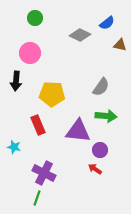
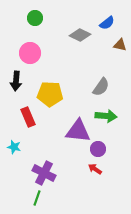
yellow pentagon: moved 2 px left
red rectangle: moved 10 px left, 8 px up
purple circle: moved 2 px left, 1 px up
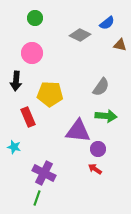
pink circle: moved 2 px right
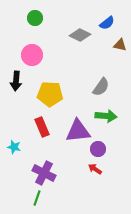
pink circle: moved 2 px down
red rectangle: moved 14 px right, 10 px down
purple triangle: rotated 12 degrees counterclockwise
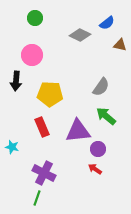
green arrow: rotated 145 degrees counterclockwise
cyan star: moved 2 px left
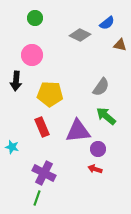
red arrow: rotated 16 degrees counterclockwise
